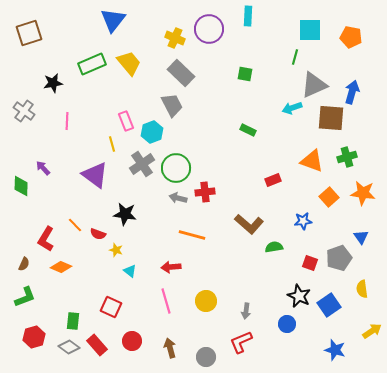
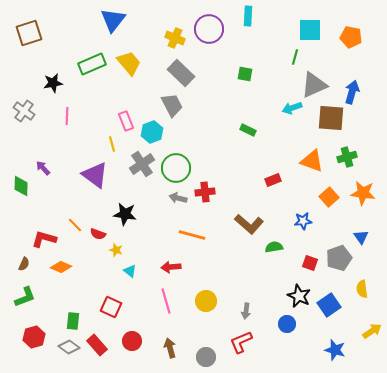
pink line at (67, 121): moved 5 px up
red L-shape at (46, 239): moved 2 px left; rotated 75 degrees clockwise
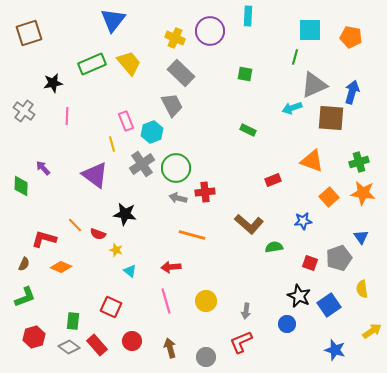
purple circle at (209, 29): moved 1 px right, 2 px down
green cross at (347, 157): moved 12 px right, 5 px down
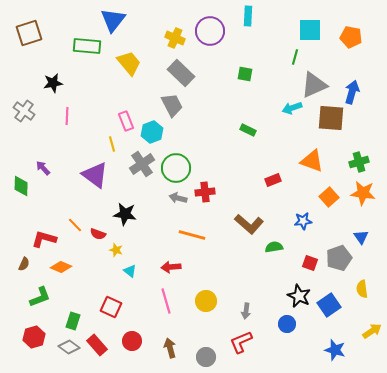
green rectangle at (92, 64): moved 5 px left, 18 px up; rotated 28 degrees clockwise
green L-shape at (25, 297): moved 15 px right
green rectangle at (73, 321): rotated 12 degrees clockwise
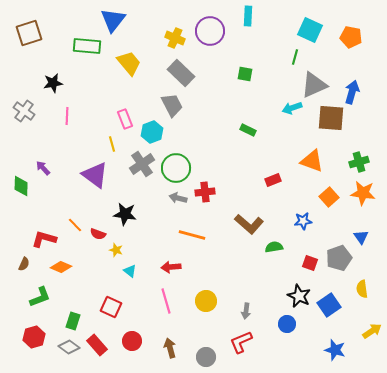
cyan square at (310, 30): rotated 25 degrees clockwise
pink rectangle at (126, 121): moved 1 px left, 2 px up
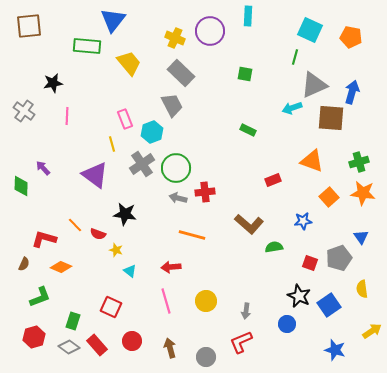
brown square at (29, 33): moved 7 px up; rotated 12 degrees clockwise
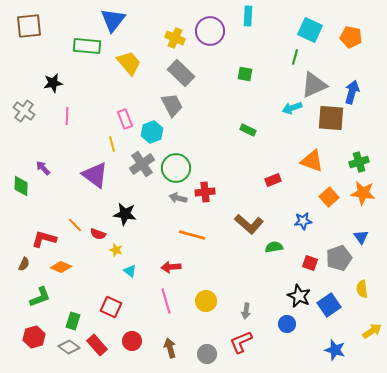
gray circle at (206, 357): moved 1 px right, 3 px up
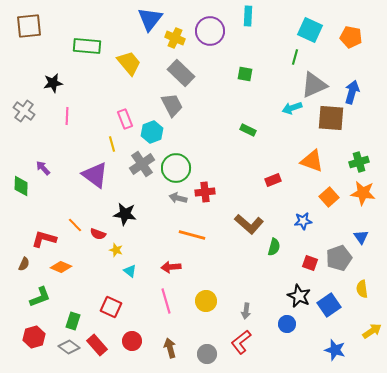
blue triangle at (113, 20): moved 37 px right, 1 px up
green semicircle at (274, 247): rotated 114 degrees clockwise
red L-shape at (241, 342): rotated 15 degrees counterclockwise
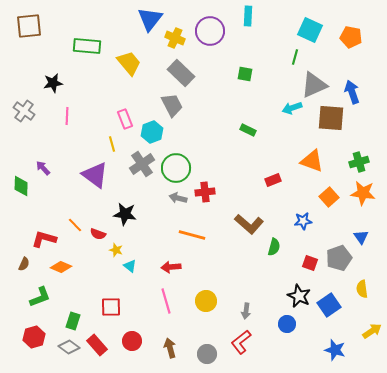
blue arrow at (352, 92): rotated 35 degrees counterclockwise
cyan triangle at (130, 271): moved 5 px up
red square at (111, 307): rotated 25 degrees counterclockwise
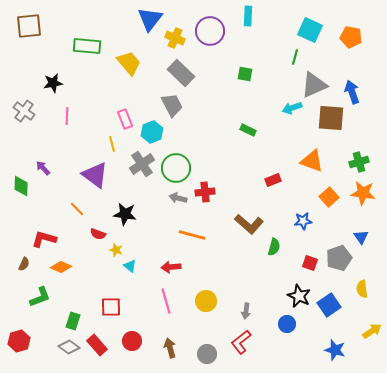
orange line at (75, 225): moved 2 px right, 16 px up
red hexagon at (34, 337): moved 15 px left, 4 px down
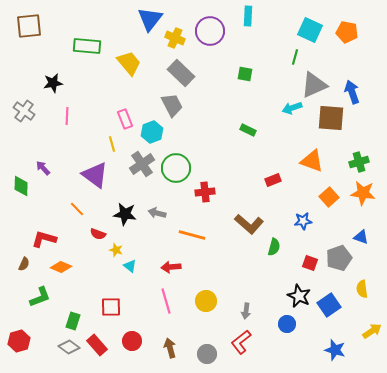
orange pentagon at (351, 37): moved 4 px left, 5 px up
gray arrow at (178, 198): moved 21 px left, 15 px down
blue triangle at (361, 237): rotated 35 degrees counterclockwise
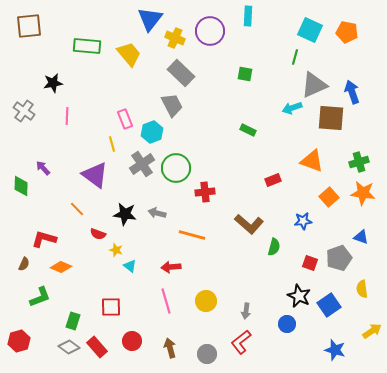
yellow trapezoid at (129, 63): moved 9 px up
red rectangle at (97, 345): moved 2 px down
